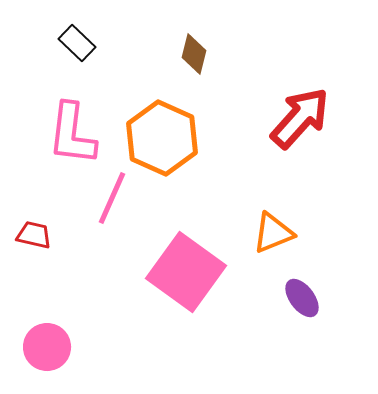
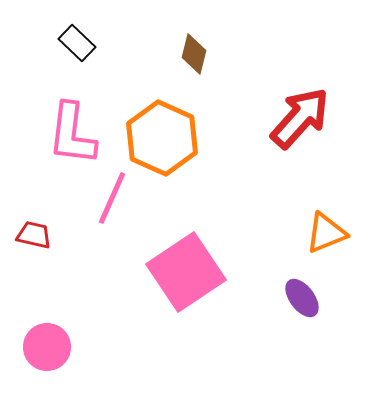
orange triangle: moved 53 px right
pink square: rotated 20 degrees clockwise
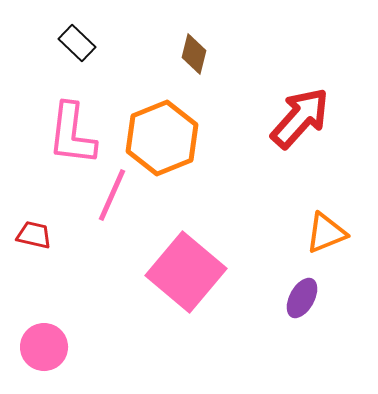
orange hexagon: rotated 14 degrees clockwise
pink line: moved 3 px up
pink square: rotated 16 degrees counterclockwise
purple ellipse: rotated 66 degrees clockwise
pink circle: moved 3 px left
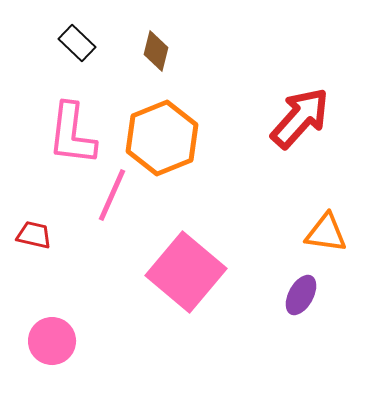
brown diamond: moved 38 px left, 3 px up
orange triangle: rotated 30 degrees clockwise
purple ellipse: moved 1 px left, 3 px up
pink circle: moved 8 px right, 6 px up
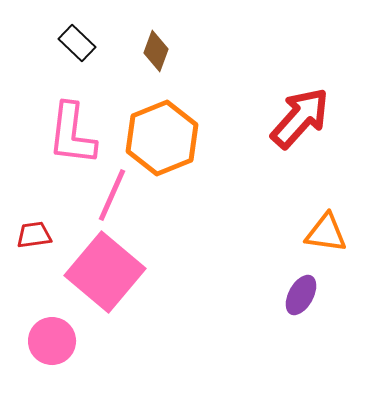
brown diamond: rotated 6 degrees clockwise
red trapezoid: rotated 21 degrees counterclockwise
pink square: moved 81 px left
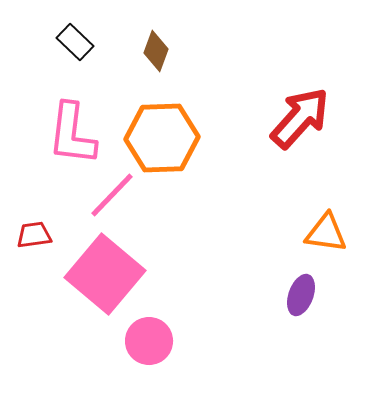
black rectangle: moved 2 px left, 1 px up
orange hexagon: rotated 20 degrees clockwise
pink line: rotated 20 degrees clockwise
pink square: moved 2 px down
purple ellipse: rotated 9 degrees counterclockwise
pink circle: moved 97 px right
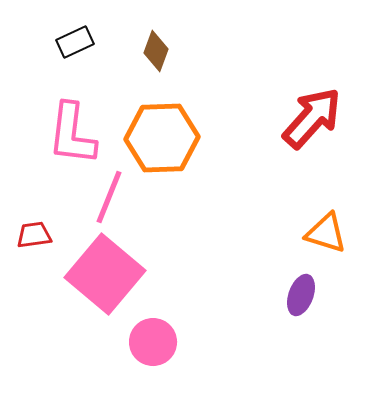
black rectangle: rotated 69 degrees counterclockwise
red arrow: moved 12 px right
pink line: moved 3 px left, 2 px down; rotated 22 degrees counterclockwise
orange triangle: rotated 9 degrees clockwise
pink circle: moved 4 px right, 1 px down
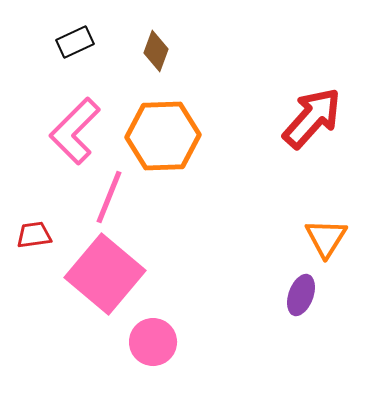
pink L-shape: moved 3 px right, 3 px up; rotated 38 degrees clockwise
orange hexagon: moved 1 px right, 2 px up
orange triangle: moved 5 px down; rotated 45 degrees clockwise
